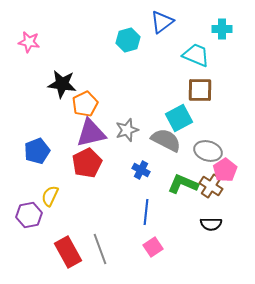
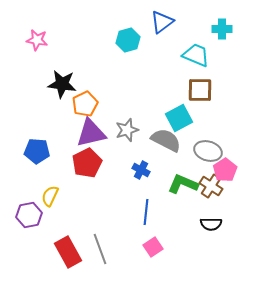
pink star: moved 8 px right, 2 px up
blue pentagon: rotated 25 degrees clockwise
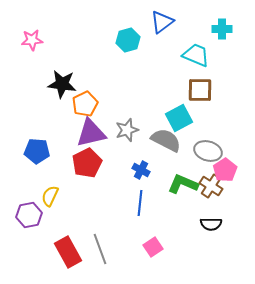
pink star: moved 5 px left; rotated 15 degrees counterclockwise
blue line: moved 6 px left, 9 px up
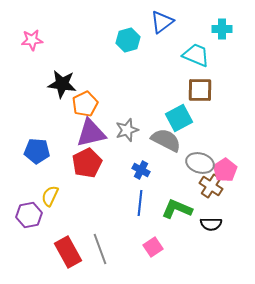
gray ellipse: moved 8 px left, 12 px down
green L-shape: moved 6 px left, 25 px down
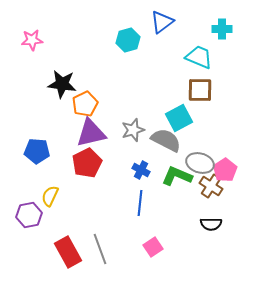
cyan trapezoid: moved 3 px right, 2 px down
gray star: moved 6 px right
green L-shape: moved 33 px up
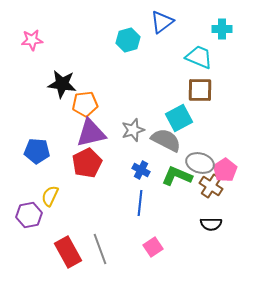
orange pentagon: rotated 20 degrees clockwise
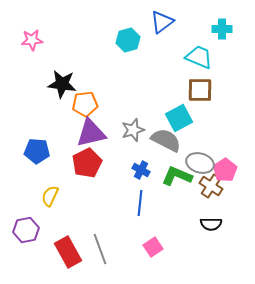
purple hexagon: moved 3 px left, 15 px down
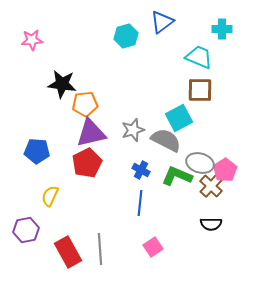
cyan hexagon: moved 2 px left, 4 px up
brown cross: rotated 10 degrees clockwise
gray line: rotated 16 degrees clockwise
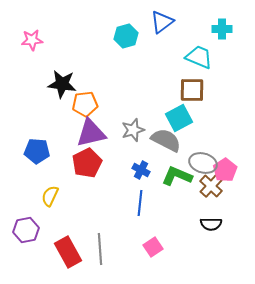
brown square: moved 8 px left
gray ellipse: moved 3 px right
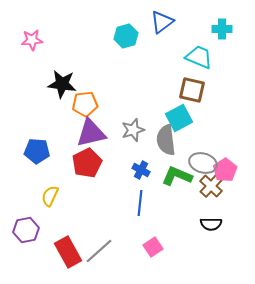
brown square: rotated 12 degrees clockwise
gray semicircle: rotated 124 degrees counterclockwise
gray line: moved 1 px left, 2 px down; rotated 52 degrees clockwise
